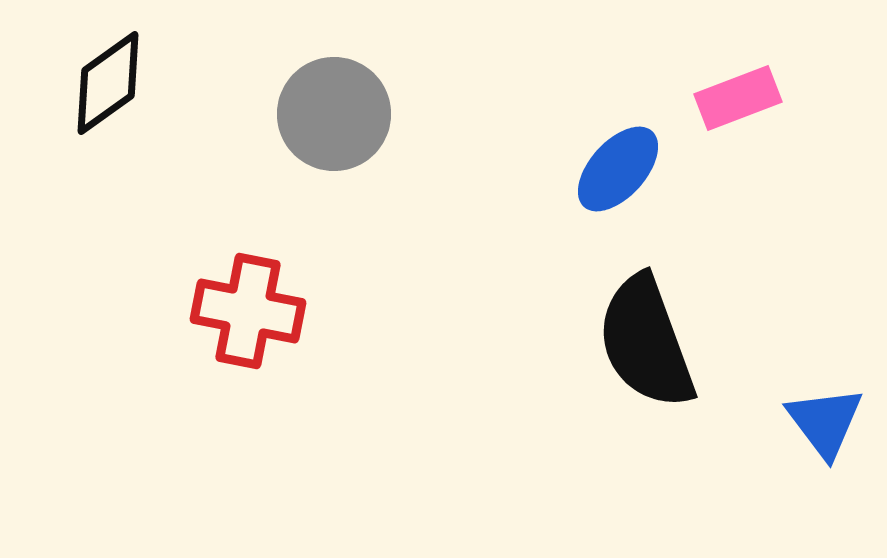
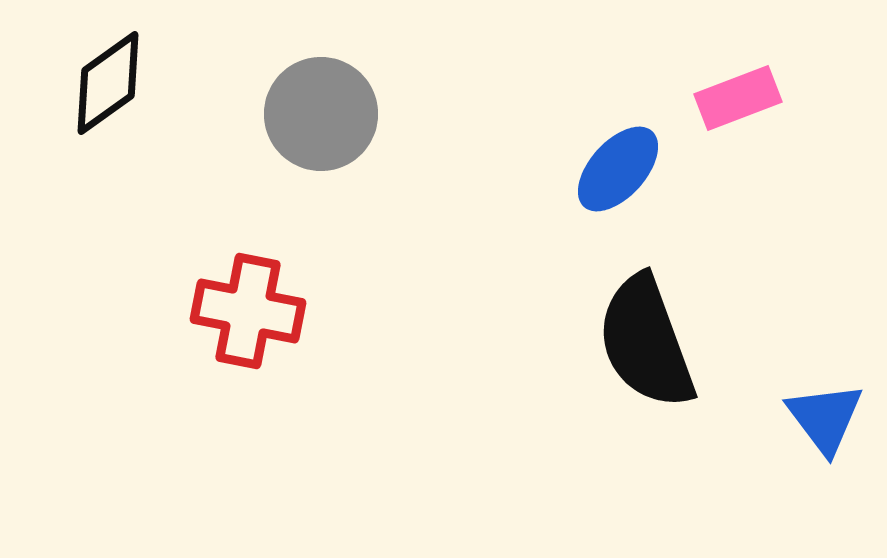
gray circle: moved 13 px left
blue triangle: moved 4 px up
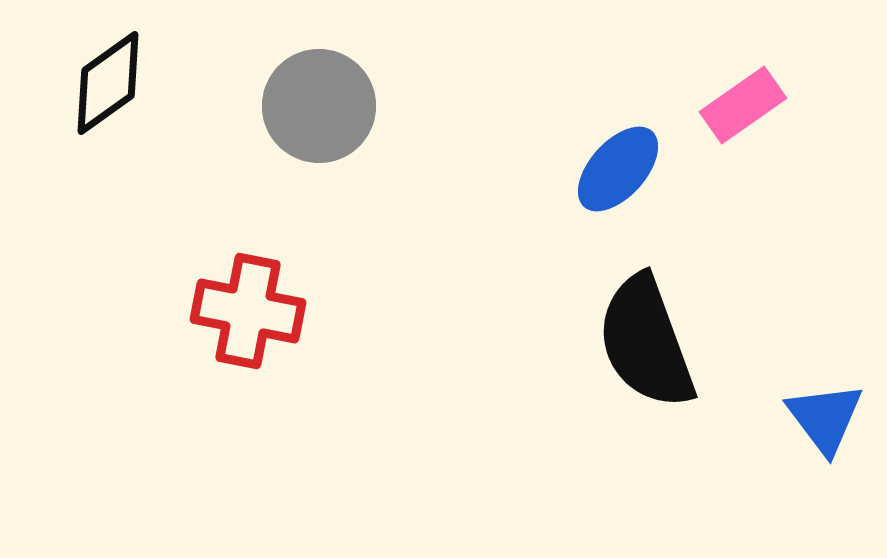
pink rectangle: moved 5 px right, 7 px down; rotated 14 degrees counterclockwise
gray circle: moved 2 px left, 8 px up
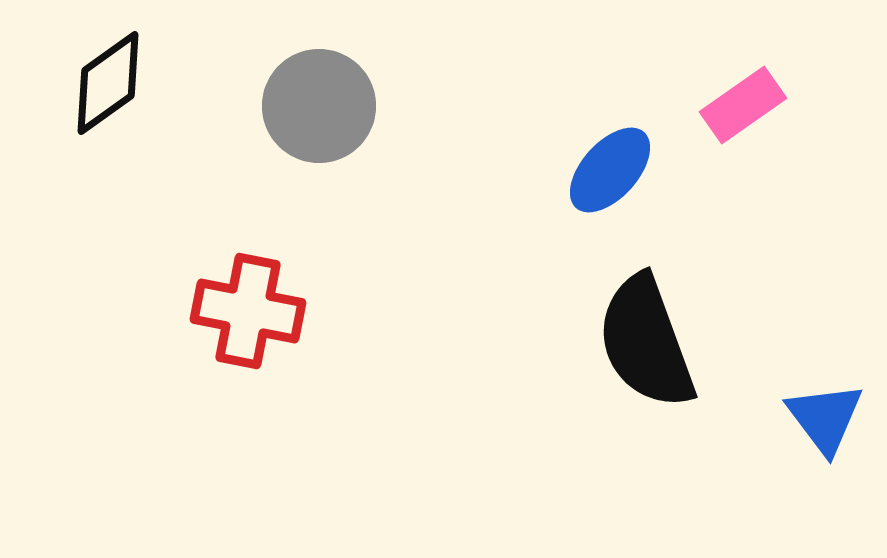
blue ellipse: moved 8 px left, 1 px down
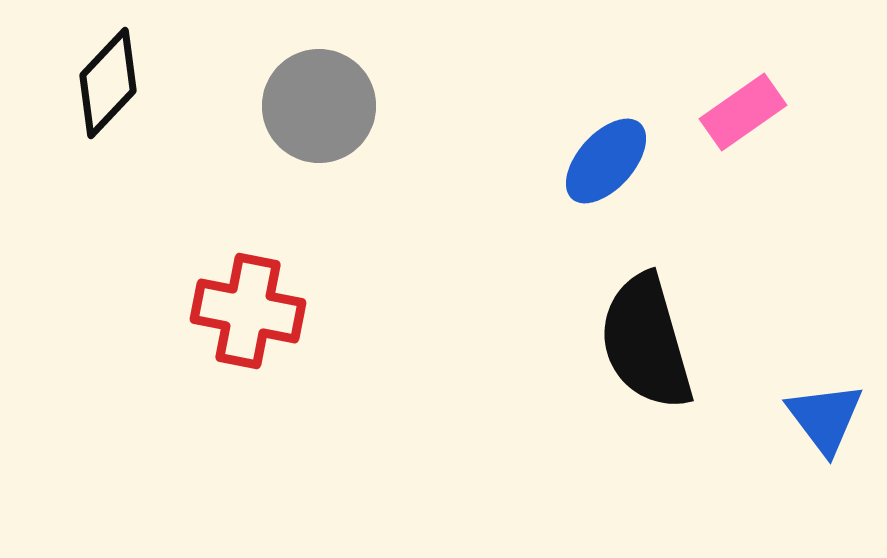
black diamond: rotated 11 degrees counterclockwise
pink rectangle: moved 7 px down
blue ellipse: moved 4 px left, 9 px up
black semicircle: rotated 4 degrees clockwise
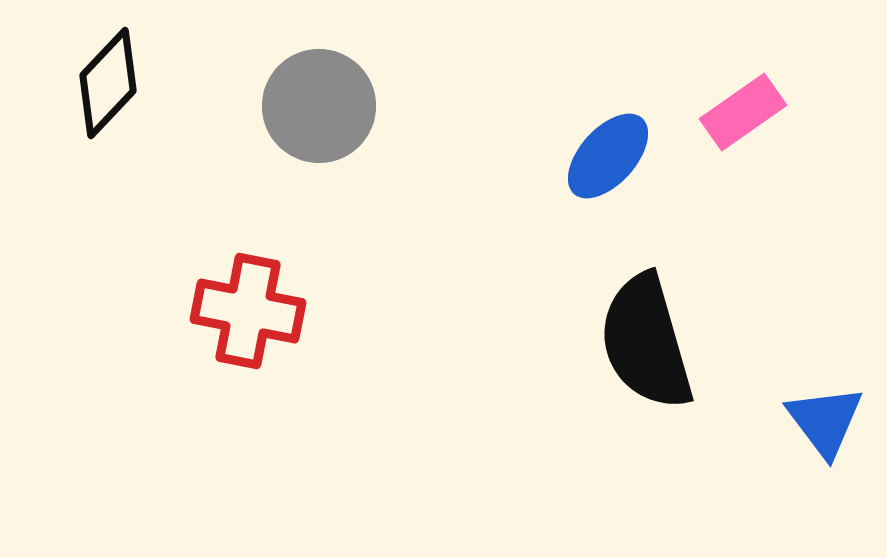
blue ellipse: moved 2 px right, 5 px up
blue triangle: moved 3 px down
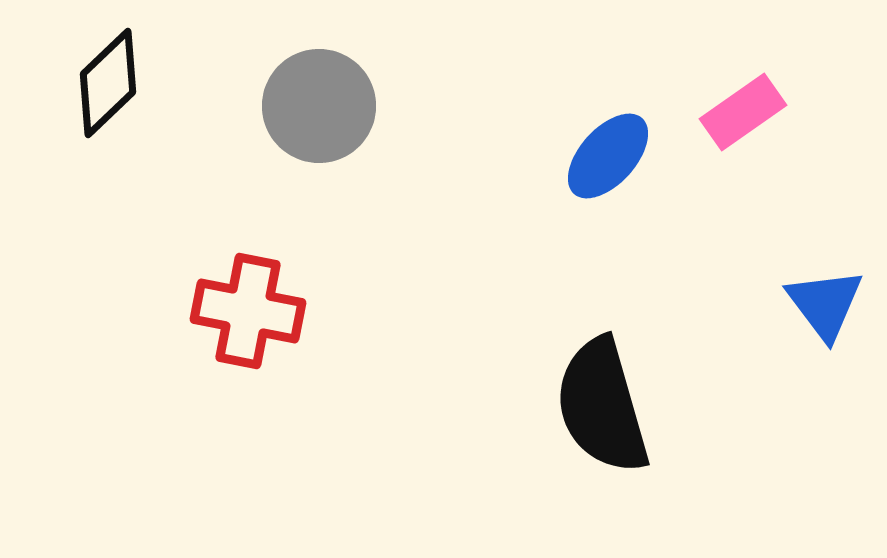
black diamond: rotated 3 degrees clockwise
black semicircle: moved 44 px left, 64 px down
blue triangle: moved 117 px up
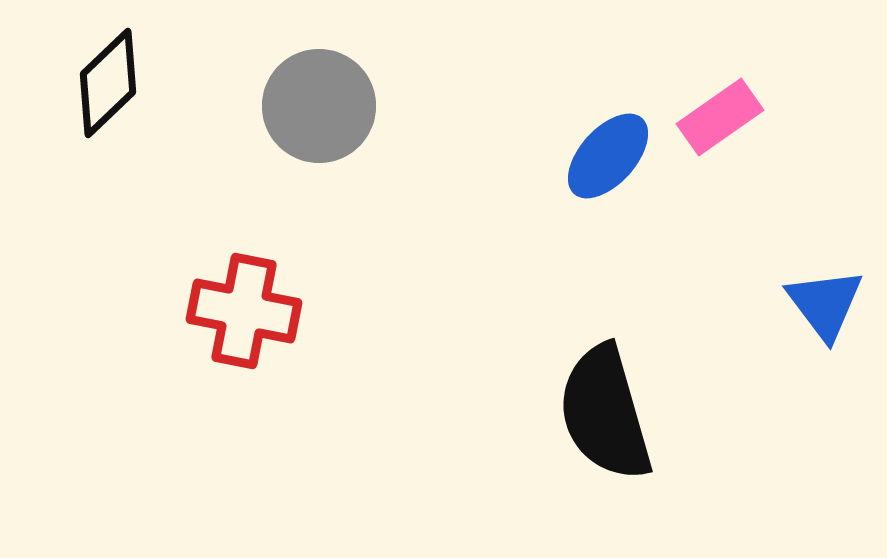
pink rectangle: moved 23 px left, 5 px down
red cross: moved 4 px left
black semicircle: moved 3 px right, 7 px down
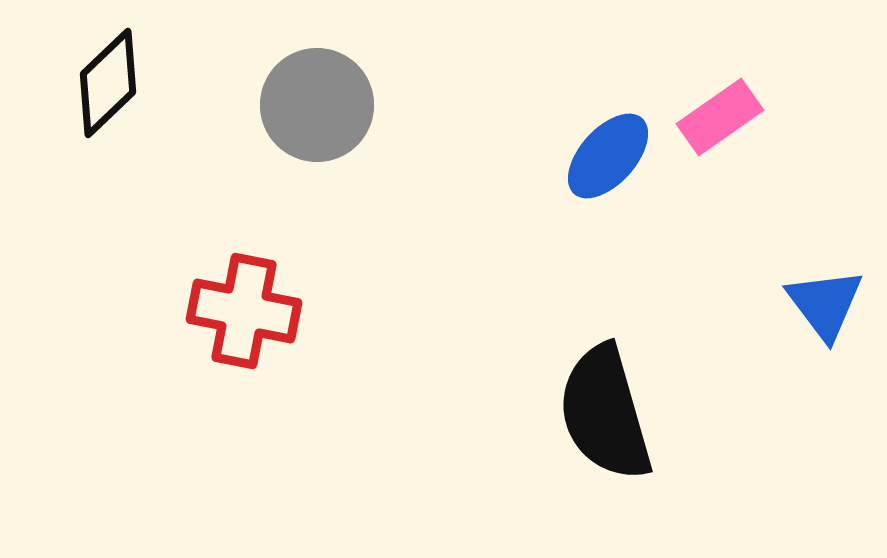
gray circle: moved 2 px left, 1 px up
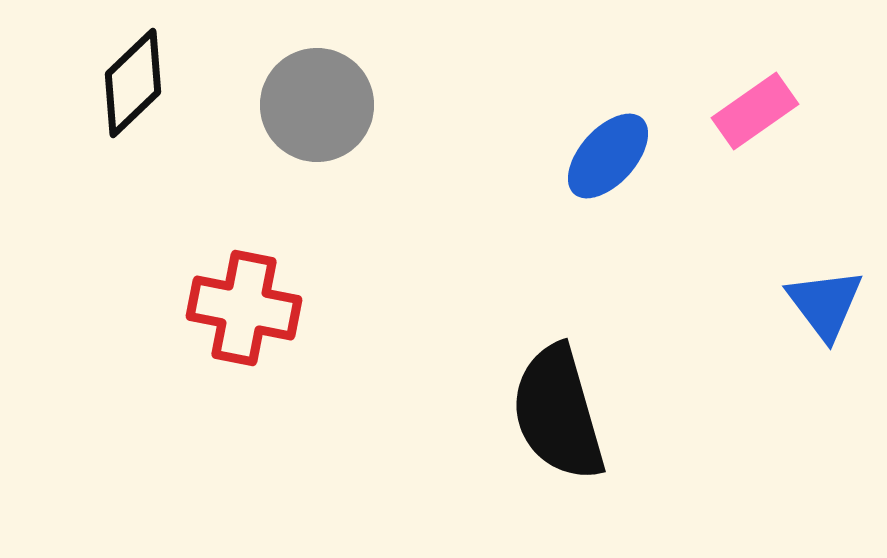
black diamond: moved 25 px right
pink rectangle: moved 35 px right, 6 px up
red cross: moved 3 px up
black semicircle: moved 47 px left
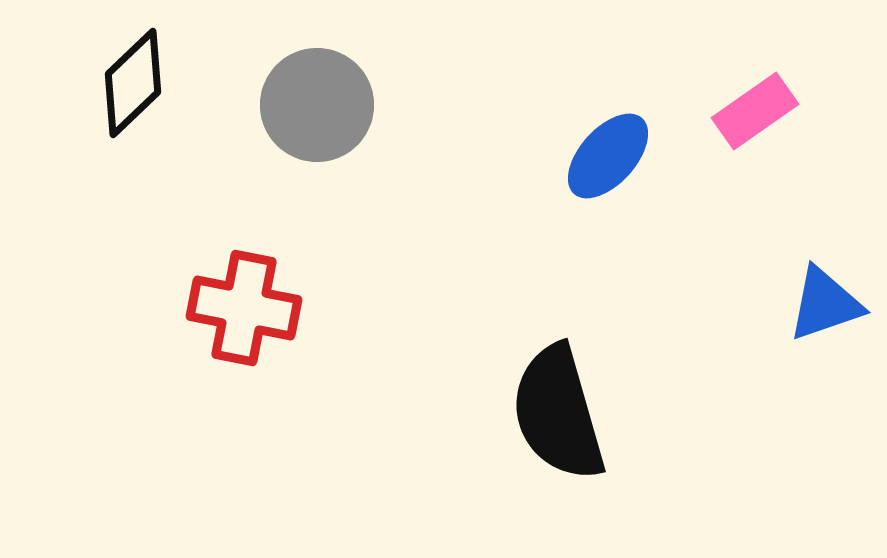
blue triangle: rotated 48 degrees clockwise
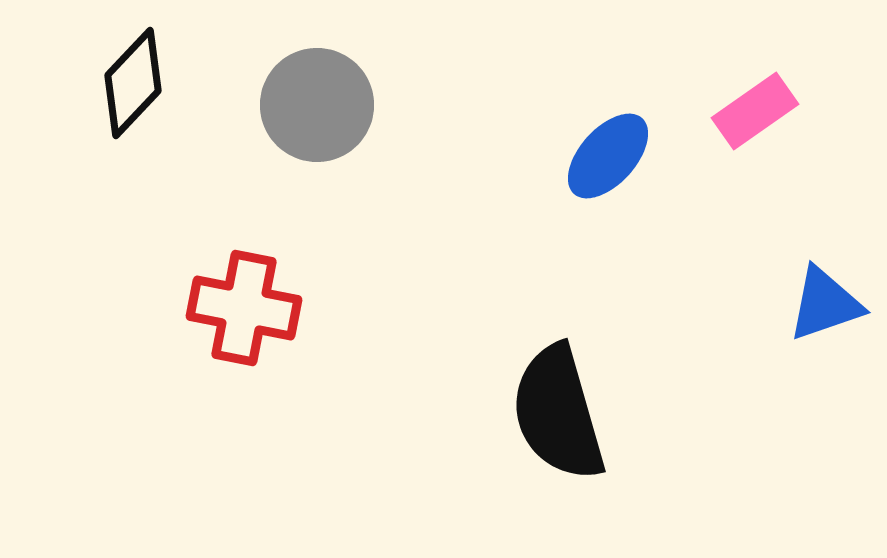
black diamond: rotated 3 degrees counterclockwise
